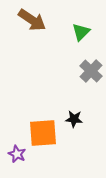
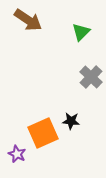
brown arrow: moved 4 px left
gray cross: moved 6 px down
black star: moved 3 px left, 2 px down
orange square: rotated 20 degrees counterclockwise
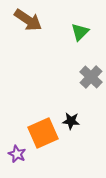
green triangle: moved 1 px left
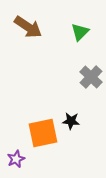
brown arrow: moved 7 px down
orange square: rotated 12 degrees clockwise
purple star: moved 1 px left, 5 px down; rotated 24 degrees clockwise
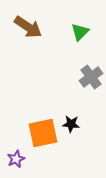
gray cross: rotated 10 degrees clockwise
black star: moved 3 px down
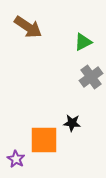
green triangle: moved 3 px right, 10 px down; rotated 18 degrees clockwise
black star: moved 1 px right, 1 px up
orange square: moved 1 px right, 7 px down; rotated 12 degrees clockwise
purple star: rotated 18 degrees counterclockwise
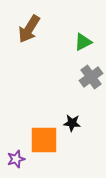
brown arrow: moved 1 px right, 2 px down; rotated 88 degrees clockwise
purple star: rotated 24 degrees clockwise
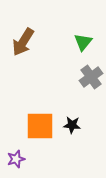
brown arrow: moved 6 px left, 13 px down
green triangle: rotated 24 degrees counterclockwise
black star: moved 2 px down
orange square: moved 4 px left, 14 px up
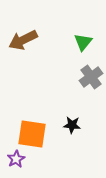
brown arrow: moved 2 px up; rotated 32 degrees clockwise
orange square: moved 8 px left, 8 px down; rotated 8 degrees clockwise
purple star: rotated 12 degrees counterclockwise
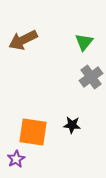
green triangle: moved 1 px right
orange square: moved 1 px right, 2 px up
